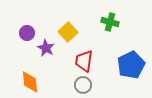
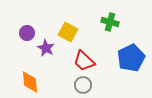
yellow square: rotated 18 degrees counterclockwise
red trapezoid: rotated 55 degrees counterclockwise
blue pentagon: moved 7 px up
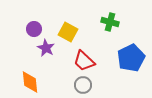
purple circle: moved 7 px right, 4 px up
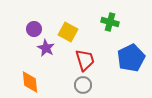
red trapezoid: moved 1 px right, 1 px up; rotated 150 degrees counterclockwise
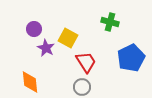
yellow square: moved 6 px down
red trapezoid: moved 1 px right, 2 px down; rotated 15 degrees counterclockwise
gray circle: moved 1 px left, 2 px down
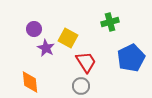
green cross: rotated 30 degrees counterclockwise
gray circle: moved 1 px left, 1 px up
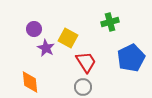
gray circle: moved 2 px right, 1 px down
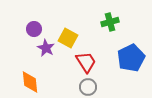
gray circle: moved 5 px right
